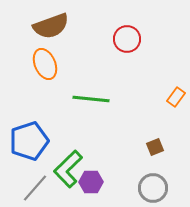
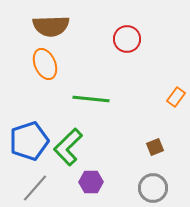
brown semicircle: rotated 18 degrees clockwise
green L-shape: moved 22 px up
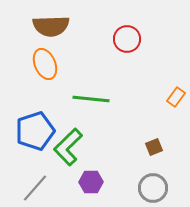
blue pentagon: moved 6 px right, 10 px up
brown square: moved 1 px left
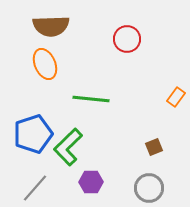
blue pentagon: moved 2 px left, 3 px down
gray circle: moved 4 px left
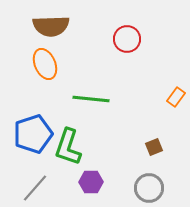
green L-shape: rotated 27 degrees counterclockwise
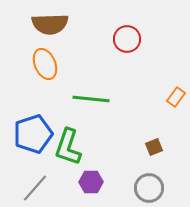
brown semicircle: moved 1 px left, 2 px up
